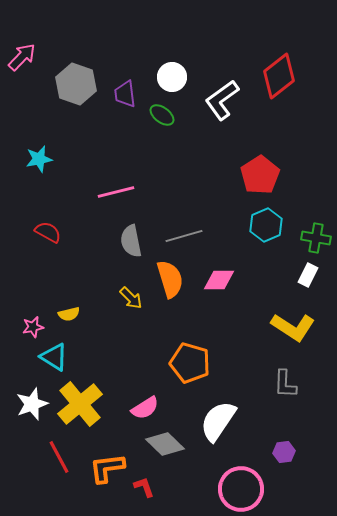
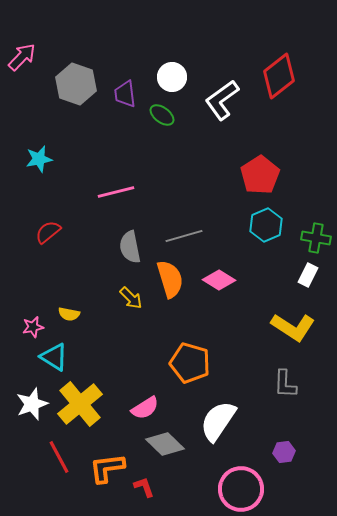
red semicircle: rotated 68 degrees counterclockwise
gray semicircle: moved 1 px left, 6 px down
pink diamond: rotated 32 degrees clockwise
yellow semicircle: rotated 25 degrees clockwise
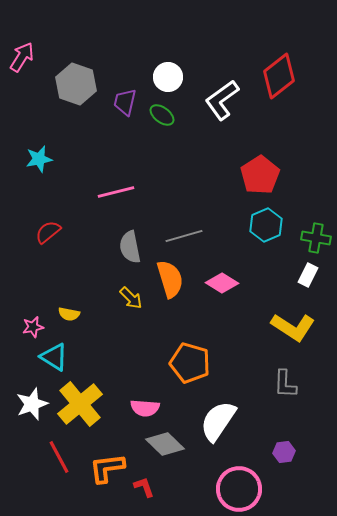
pink arrow: rotated 12 degrees counterclockwise
white circle: moved 4 px left
purple trapezoid: moved 8 px down; rotated 20 degrees clockwise
pink diamond: moved 3 px right, 3 px down
pink semicircle: rotated 36 degrees clockwise
pink circle: moved 2 px left
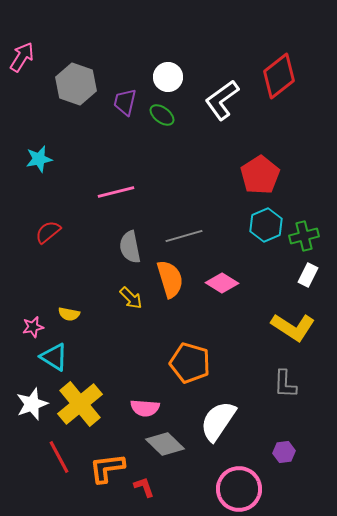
green cross: moved 12 px left, 2 px up; rotated 24 degrees counterclockwise
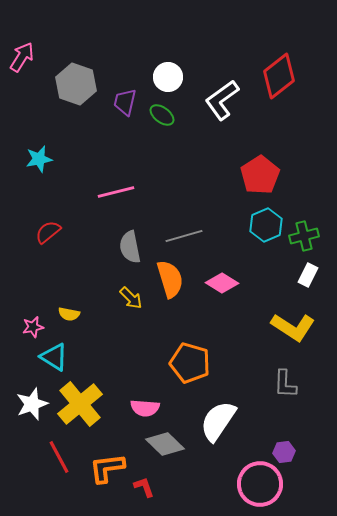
pink circle: moved 21 px right, 5 px up
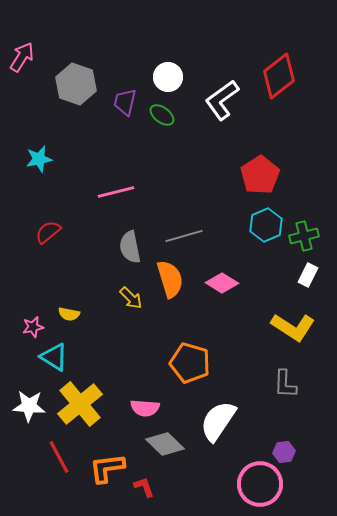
white star: moved 3 px left, 2 px down; rotated 24 degrees clockwise
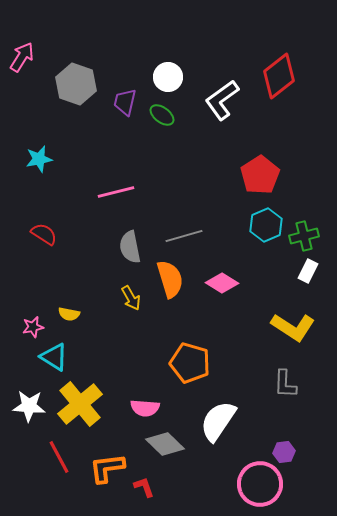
red semicircle: moved 4 px left, 2 px down; rotated 72 degrees clockwise
white rectangle: moved 4 px up
yellow arrow: rotated 15 degrees clockwise
